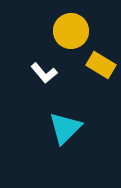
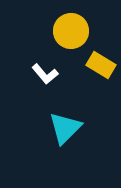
white L-shape: moved 1 px right, 1 px down
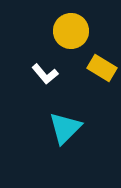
yellow rectangle: moved 1 px right, 3 px down
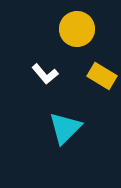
yellow circle: moved 6 px right, 2 px up
yellow rectangle: moved 8 px down
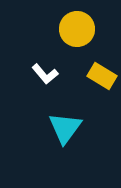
cyan triangle: rotated 9 degrees counterclockwise
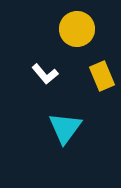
yellow rectangle: rotated 36 degrees clockwise
